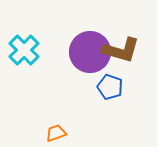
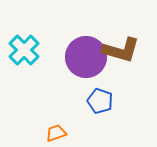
purple circle: moved 4 px left, 5 px down
blue pentagon: moved 10 px left, 14 px down
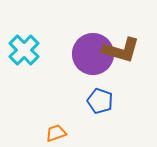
purple circle: moved 7 px right, 3 px up
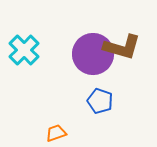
brown L-shape: moved 1 px right, 3 px up
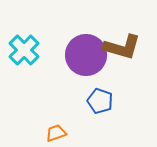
purple circle: moved 7 px left, 1 px down
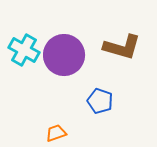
cyan cross: rotated 16 degrees counterclockwise
purple circle: moved 22 px left
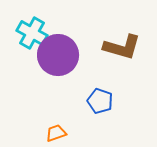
cyan cross: moved 8 px right, 17 px up
purple circle: moved 6 px left
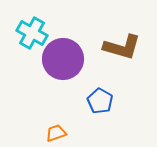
purple circle: moved 5 px right, 4 px down
blue pentagon: rotated 10 degrees clockwise
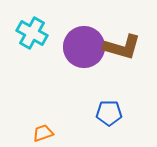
purple circle: moved 21 px right, 12 px up
blue pentagon: moved 9 px right, 12 px down; rotated 30 degrees counterclockwise
orange trapezoid: moved 13 px left
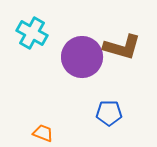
purple circle: moved 2 px left, 10 px down
orange trapezoid: rotated 40 degrees clockwise
